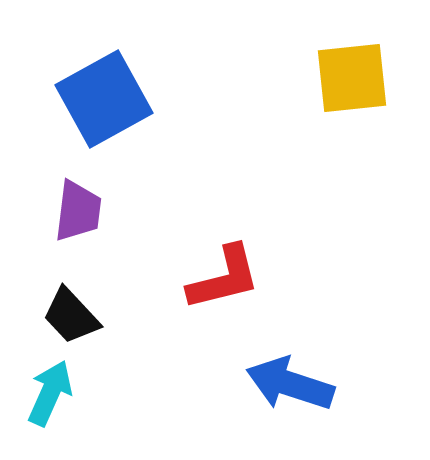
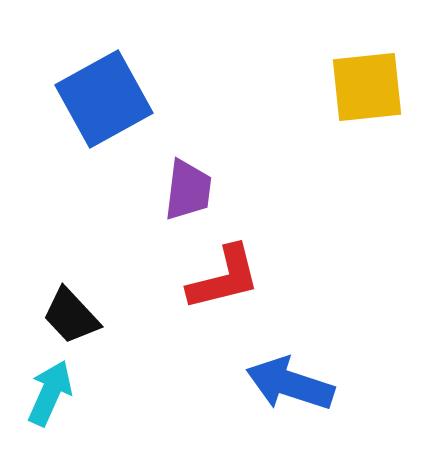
yellow square: moved 15 px right, 9 px down
purple trapezoid: moved 110 px right, 21 px up
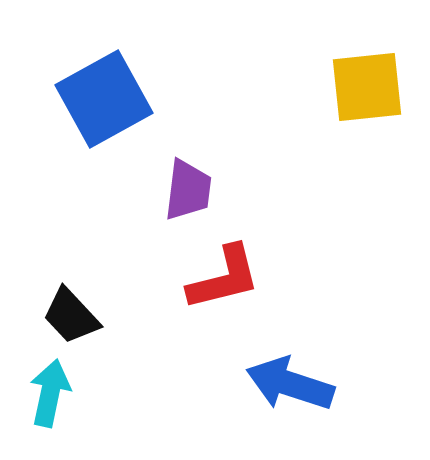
cyan arrow: rotated 12 degrees counterclockwise
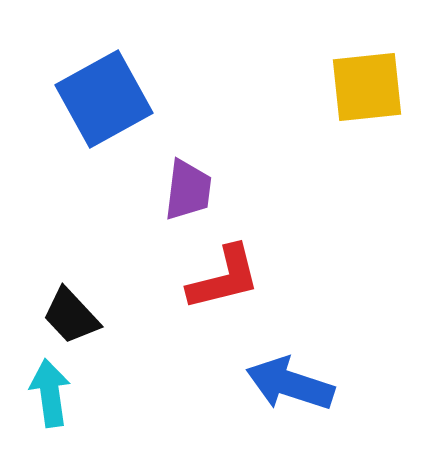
cyan arrow: rotated 20 degrees counterclockwise
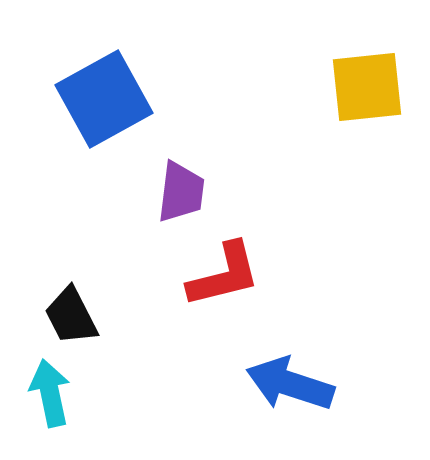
purple trapezoid: moved 7 px left, 2 px down
red L-shape: moved 3 px up
black trapezoid: rotated 16 degrees clockwise
cyan arrow: rotated 4 degrees counterclockwise
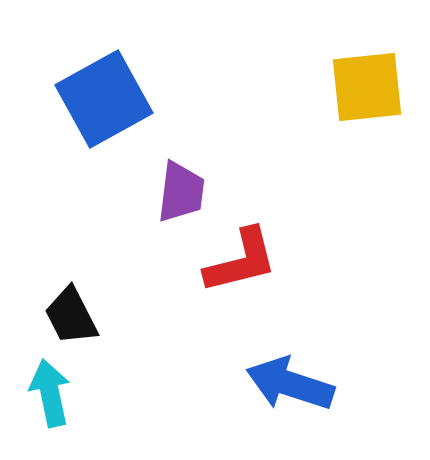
red L-shape: moved 17 px right, 14 px up
